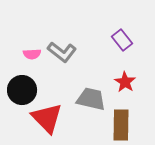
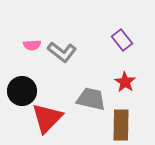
pink semicircle: moved 9 px up
black circle: moved 1 px down
red triangle: rotated 28 degrees clockwise
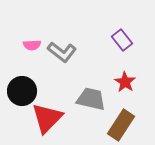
brown rectangle: rotated 32 degrees clockwise
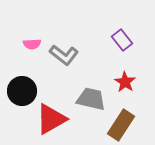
pink semicircle: moved 1 px up
gray L-shape: moved 2 px right, 3 px down
red triangle: moved 4 px right, 1 px down; rotated 16 degrees clockwise
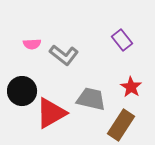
red star: moved 6 px right, 5 px down
red triangle: moved 6 px up
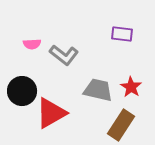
purple rectangle: moved 6 px up; rotated 45 degrees counterclockwise
gray trapezoid: moved 7 px right, 9 px up
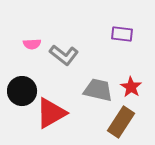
brown rectangle: moved 3 px up
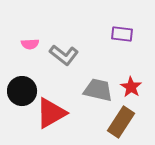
pink semicircle: moved 2 px left
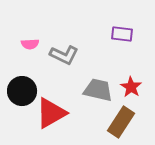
gray L-shape: rotated 12 degrees counterclockwise
